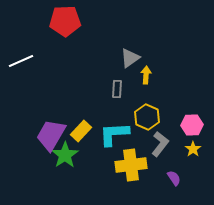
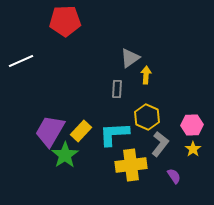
purple trapezoid: moved 1 px left, 4 px up
purple semicircle: moved 2 px up
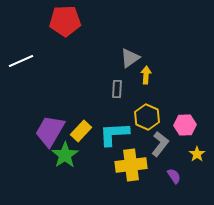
pink hexagon: moved 7 px left
yellow star: moved 4 px right, 5 px down
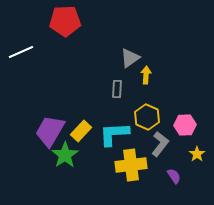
white line: moved 9 px up
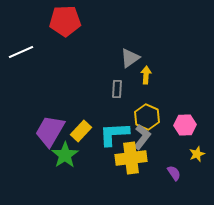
gray L-shape: moved 18 px left, 7 px up
yellow star: rotated 14 degrees clockwise
yellow cross: moved 7 px up
purple semicircle: moved 3 px up
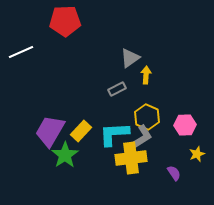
gray rectangle: rotated 60 degrees clockwise
gray L-shape: rotated 20 degrees clockwise
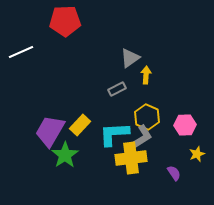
yellow rectangle: moved 1 px left, 6 px up
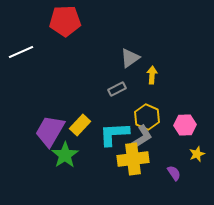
yellow arrow: moved 6 px right
yellow cross: moved 2 px right, 1 px down
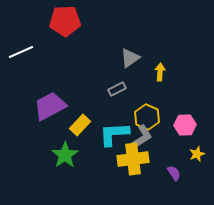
yellow arrow: moved 8 px right, 3 px up
purple trapezoid: moved 25 px up; rotated 32 degrees clockwise
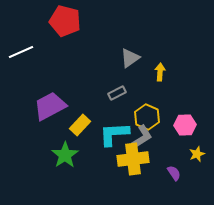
red pentagon: rotated 16 degrees clockwise
gray rectangle: moved 4 px down
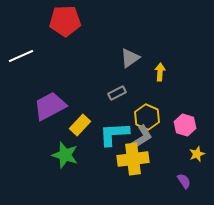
red pentagon: rotated 16 degrees counterclockwise
white line: moved 4 px down
pink hexagon: rotated 20 degrees clockwise
green star: rotated 20 degrees counterclockwise
purple semicircle: moved 10 px right, 8 px down
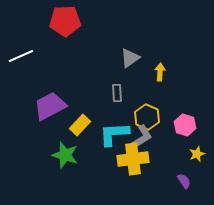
gray rectangle: rotated 66 degrees counterclockwise
